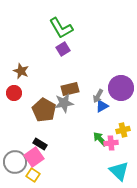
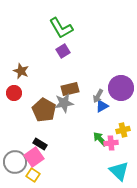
purple square: moved 2 px down
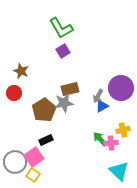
brown pentagon: rotated 10 degrees clockwise
black rectangle: moved 6 px right, 4 px up; rotated 56 degrees counterclockwise
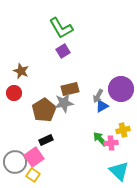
purple circle: moved 1 px down
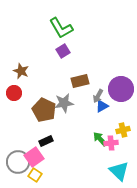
brown rectangle: moved 10 px right, 8 px up
brown pentagon: rotated 15 degrees counterclockwise
black rectangle: moved 1 px down
gray circle: moved 3 px right
yellow square: moved 2 px right
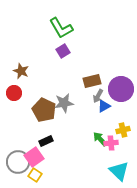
brown rectangle: moved 12 px right
blue triangle: moved 2 px right
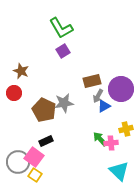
yellow cross: moved 3 px right, 1 px up
pink square: rotated 18 degrees counterclockwise
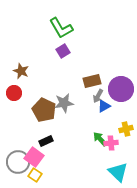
cyan triangle: moved 1 px left, 1 px down
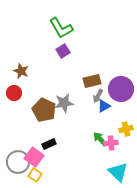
black rectangle: moved 3 px right, 3 px down
